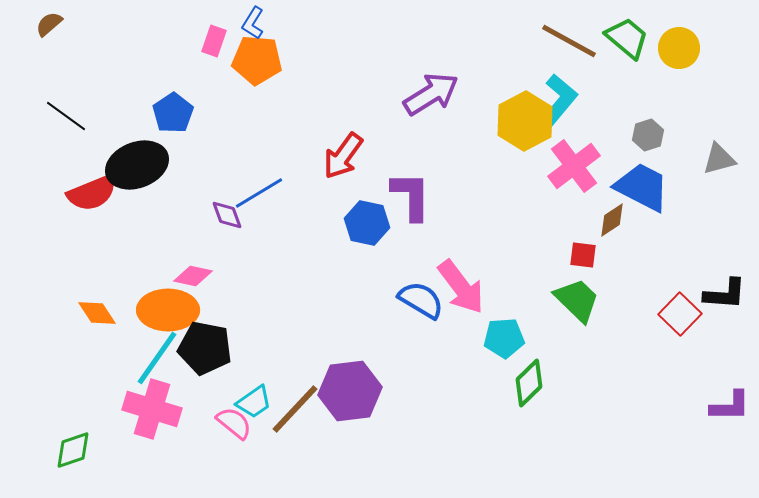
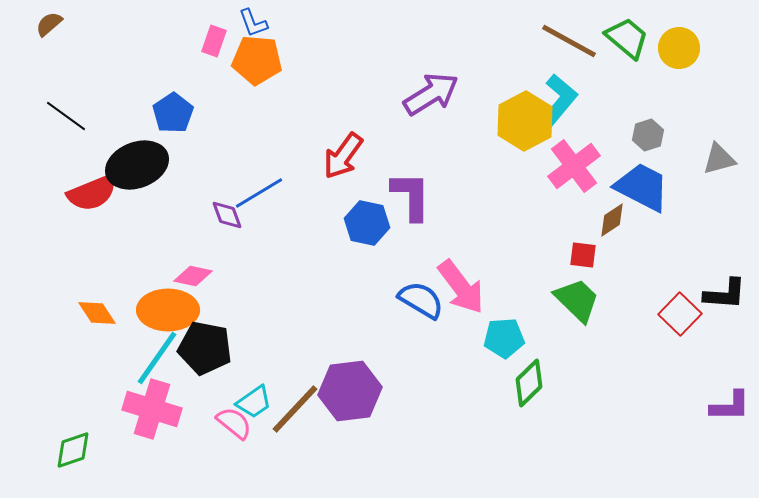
blue L-shape at (253, 23): rotated 52 degrees counterclockwise
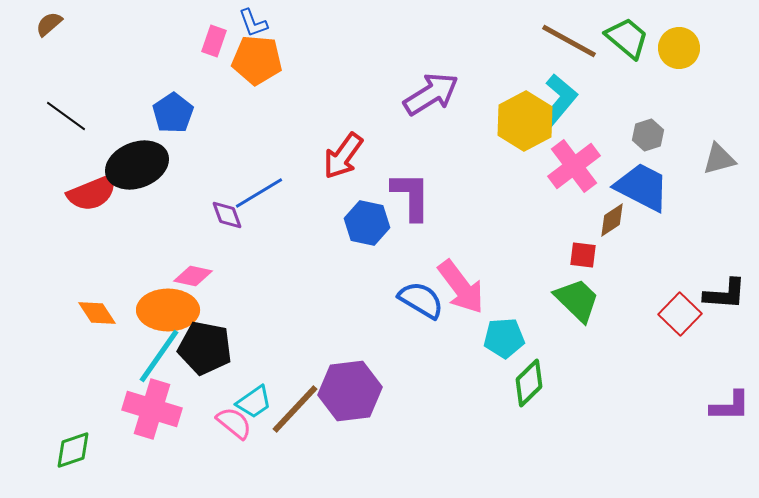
cyan line at (157, 358): moved 2 px right, 2 px up
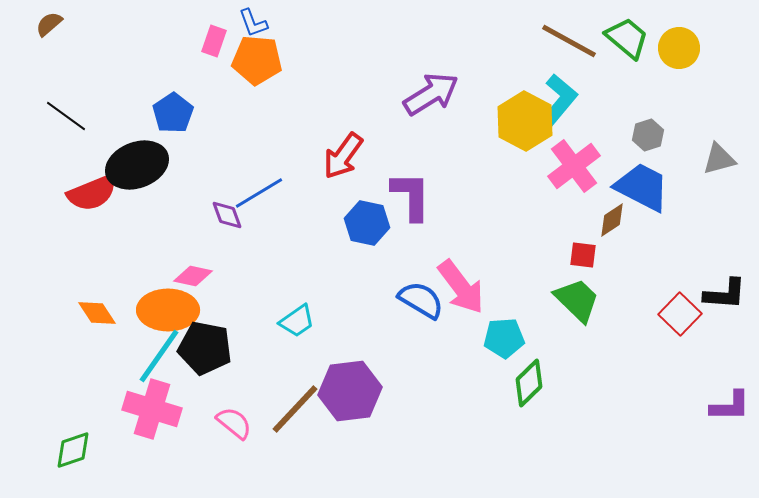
yellow hexagon at (525, 121): rotated 4 degrees counterclockwise
cyan trapezoid at (254, 402): moved 43 px right, 81 px up
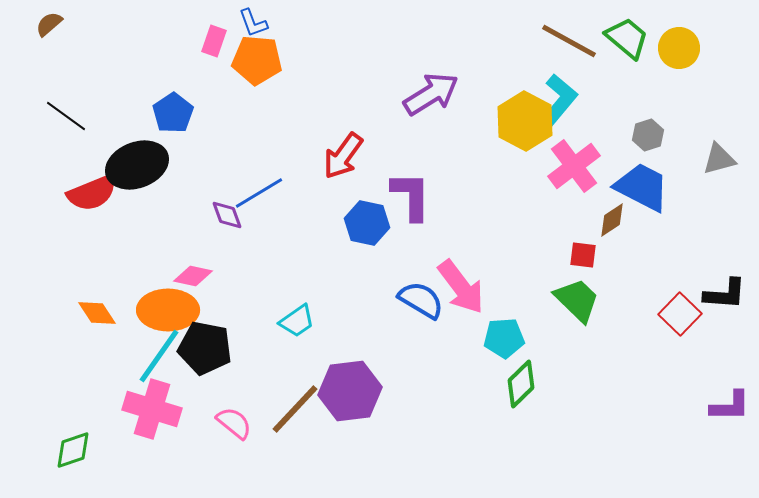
green diamond at (529, 383): moved 8 px left, 1 px down
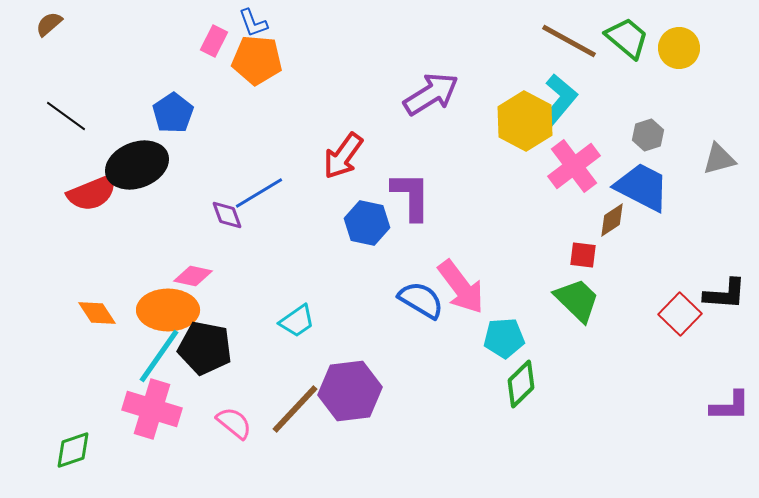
pink rectangle at (214, 41): rotated 8 degrees clockwise
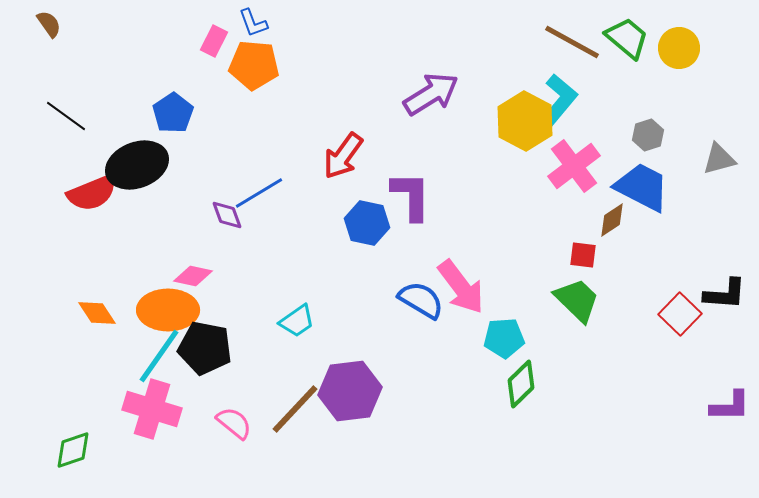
brown semicircle at (49, 24): rotated 96 degrees clockwise
brown line at (569, 41): moved 3 px right, 1 px down
orange pentagon at (257, 60): moved 3 px left, 5 px down
